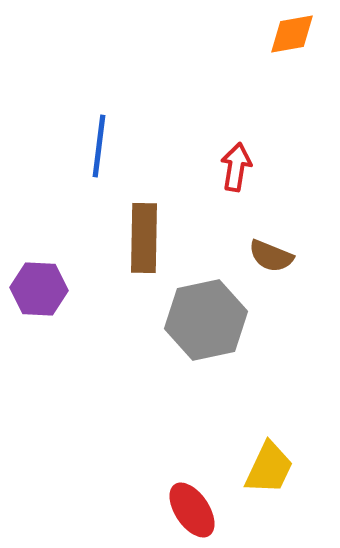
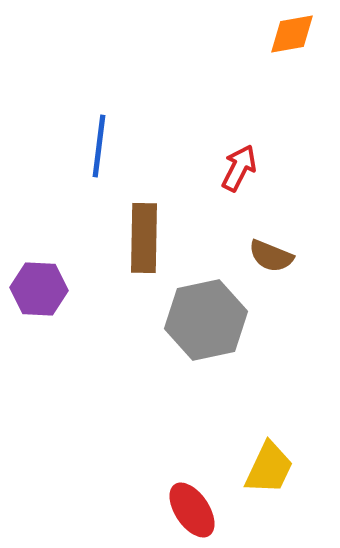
red arrow: moved 3 px right, 1 px down; rotated 18 degrees clockwise
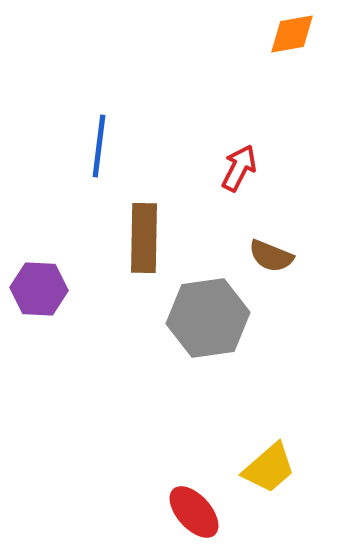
gray hexagon: moved 2 px right, 2 px up; rotated 4 degrees clockwise
yellow trapezoid: rotated 24 degrees clockwise
red ellipse: moved 2 px right, 2 px down; rotated 8 degrees counterclockwise
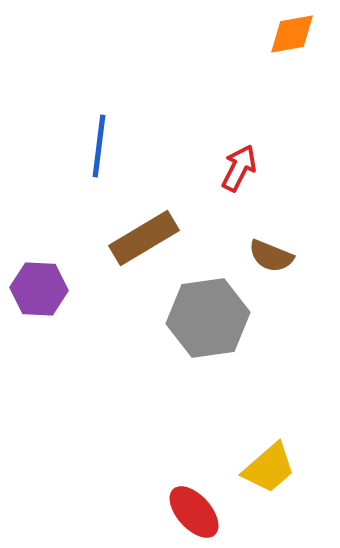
brown rectangle: rotated 58 degrees clockwise
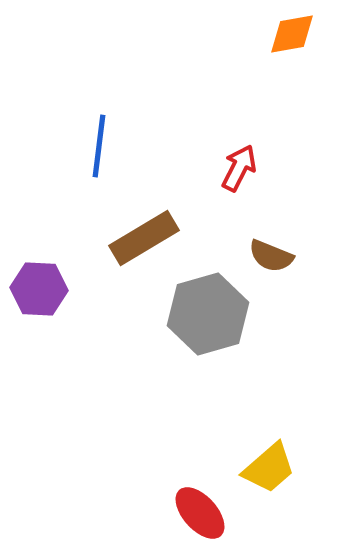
gray hexagon: moved 4 px up; rotated 8 degrees counterclockwise
red ellipse: moved 6 px right, 1 px down
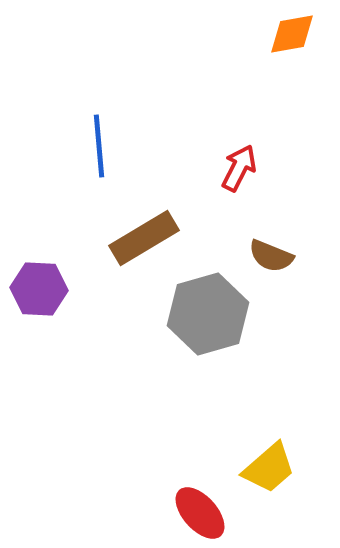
blue line: rotated 12 degrees counterclockwise
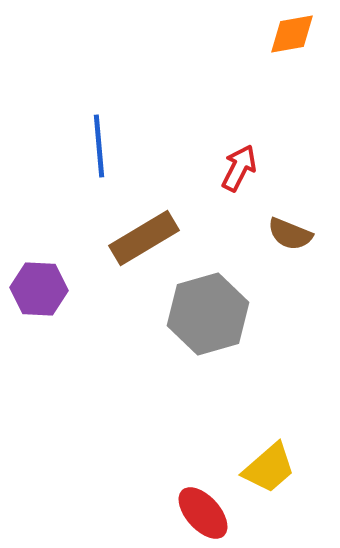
brown semicircle: moved 19 px right, 22 px up
red ellipse: moved 3 px right
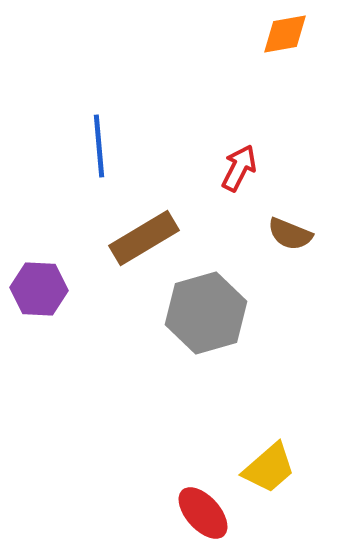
orange diamond: moved 7 px left
gray hexagon: moved 2 px left, 1 px up
